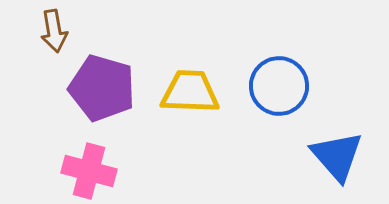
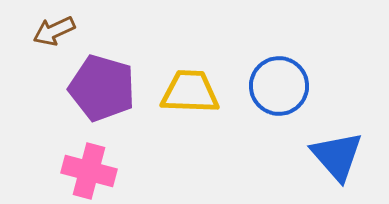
brown arrow: rotated 75 degrees clockwise
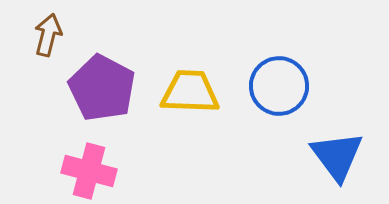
brown arrow: moved 6 px left, 4 px down; rotated 129 degrees clockwise
purple pentagon: rotated 12 degrees clockwise
blue triangle: rotated 4 degrees clockwise
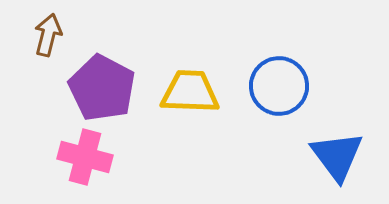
pink cross: moved 4 px left, 14 px up
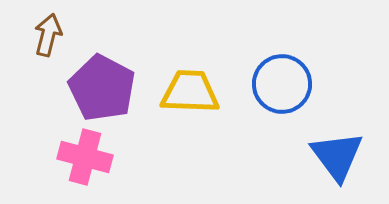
blue circle: moved 3 px right, 2 px up
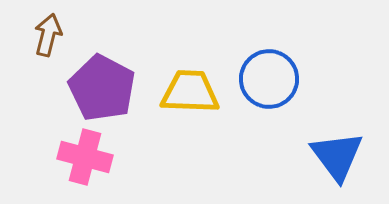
blue circle: moved 13 px left, 5 px up
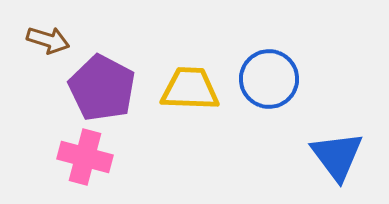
brown arrow: moved 5 px down; rotated 93 degrees clockwise
yellow trapezoid: moved 3 px up
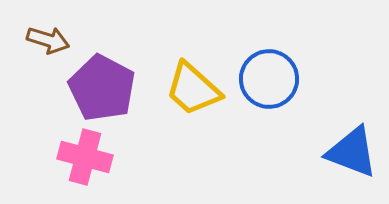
yellow trapezoid: moved 3 px right; rotated 140 degrees counterclockwise
blue triangle: moved 15 px right, 4 px up; rotated 32 degrees counterclockwise
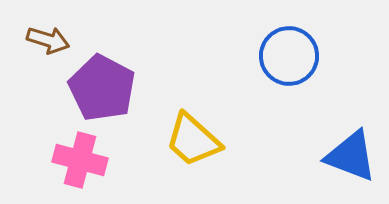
blue circle: moved 20 px right, 23 px up
yellow trapezoid: moved 51 px down
blue triangle: moved 1 px left, 4 px down
pink cross: moved 5 px left, 3 px down
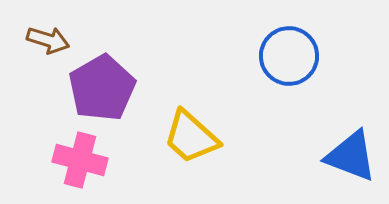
purple pentagon: rotated 14 degrees clockwise
yellow trapezoid: moved 2 px left, 3 px up
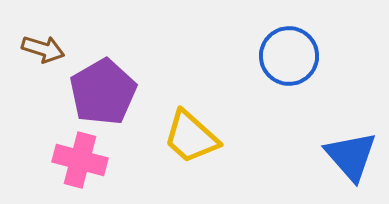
brown arrow: moved 5 px left, 9 px down
purple pentagon: moved 1 px right, 4 px down
blue triangle: rotated 28 degrees clockwise
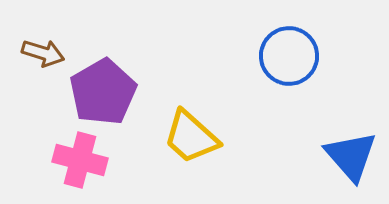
brown arrow: moved 4 px down
